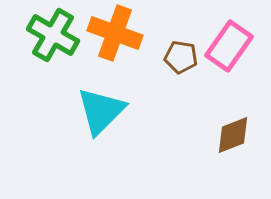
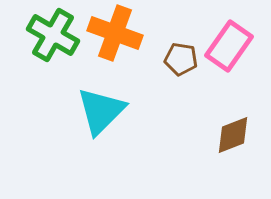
brown pentagon: moved 2 px down
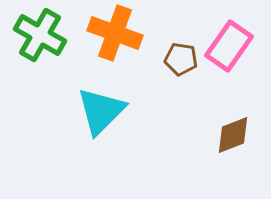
green cross: moved 13 px left
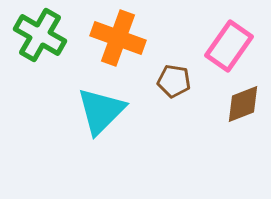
orange cross: moved 3 px right, 5 px down
brown pentagon: moved 7 px left, 22 px down
brown diamond: moved 10 px right, 31 px up
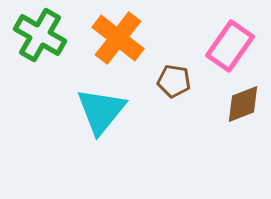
orange cross: rotated 18 degrees clockwise
pink rectangle: moved 1 px right
cyan triangle: rotated 6 degrees counterclockwise
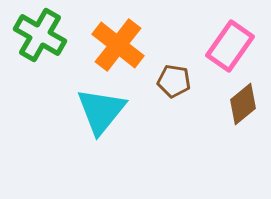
orange cross: moved 7 px down
brown diamond: rotated 18 degrees counterclockwise
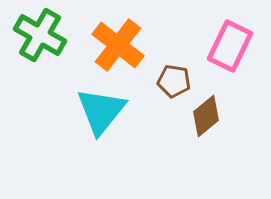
pink rectangle: rotated 9 degrees counterclockwise
brown diamond: moved 37 px left, 12 px down
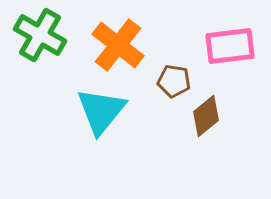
pink rectangle: rotated 57 degrees clockwise
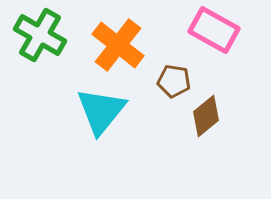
pink rectangle: moved 16 px left, 16 px up; rotated 36 degrees clockwise
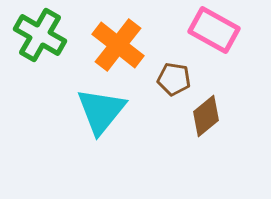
brown pentagon: moved 2 px up
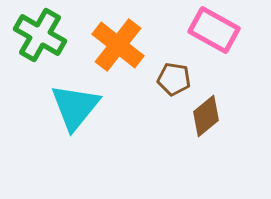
cyan triangle: moved 26 px left, 4 px up
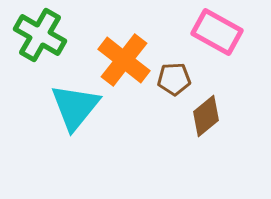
pink rectangle: moved 3 px right, 2 px down
orange cross: moved 6 px right, 15 px down
brown pentagon: rotated 12 degrees counterclockwise
